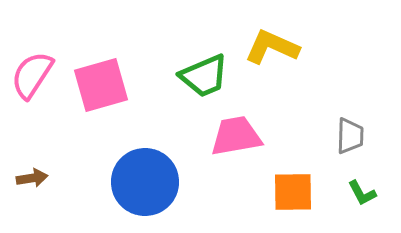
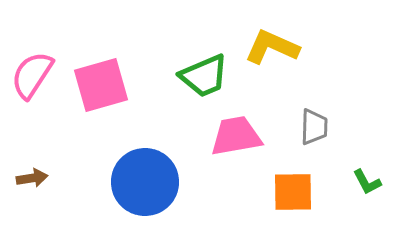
gray trapezoid: moved 36 px left, 9 px up
green L-shape: moved 5 px right, 11 px up
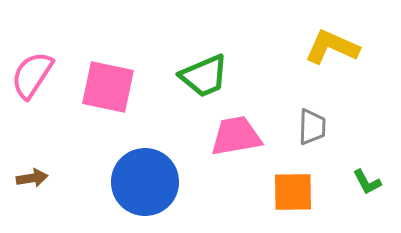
yellow L-shape: moved 60 px right
pink square: moved 7 px right, 2 px down; rotated 28 degrees clockwise
gray trapezoid: moved 2 px left
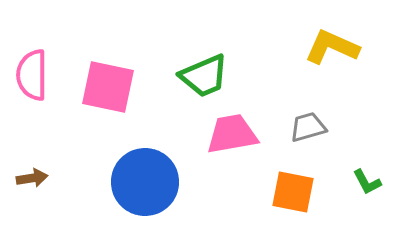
pink semicircle: rotated 33 degrees counterclockwise
gray trapezoid: moved 4 px left; rotated 108 degrees counterclockwise
pink trapezoid: moved 4 px left, 2 px up
orange square: rotated 12 degrees clockwise
